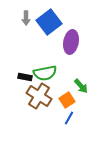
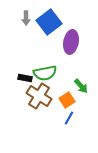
black rectangle: moved 1 px down
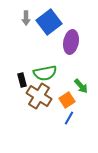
black rectangle: moved 3 px left, 2 px down; rotated 64 degrees clockwise
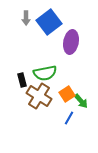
green arrow: moved 15 px down
orange square: moved 6 px up
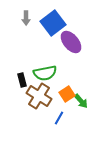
blue square: moved 4 px right, 1 px down
purple ellipse: rotated 50 degrees counterclockwise
blue line: moved 10 px left
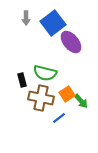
green semicircle: rotated 25 degrees clockwise
brown cross: moved 2 px right, 2 px down; rotated 20 degrees counterclockwise
blue line: rotated 24 degrees clockwise
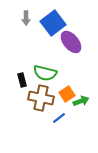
green arrow: rotated 70 degrees counterclockwise
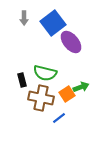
gray arrow: moved 2 px left
green arrow: moved 14 px up
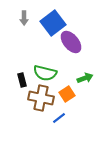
green arrow: moved 4 px right, 9 px up
